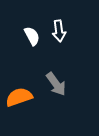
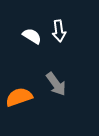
white semicircle: rotated 30 degrees counterclockwise
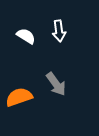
white semicircle: moved 6 px left
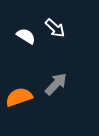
white arrow: moved 4 px left, 3 px up; rotated 40 degrees counterclockwise
gray arrow: rotated 100 degrees counterclockwise
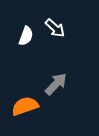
white semicircle: rotated 78 degrees clockwise
orange semicircle: moved 6 px right, 9 px down
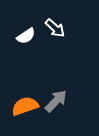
white semicircle: rotated 36 degrees clockwise
gray arrow: moved 17 px down
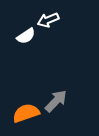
white arrow: moved 7 px left, 8 px up; rotated 115 degrees clockwise
orange semicircle: moved 1 px right, 7 px down
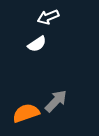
white arrow: moved 3 px up
white semicircle: moved 11 px right, 8 px down
